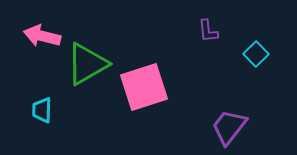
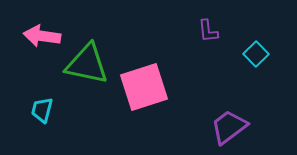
pink arrow: rotated 6 degrees counterclockwise
green triangle: rotated 42 degrees clockwise
cyan trapezoid: rotated 12 degrees clockwise
purple trapezoid: rotated 15 degrees clockwise
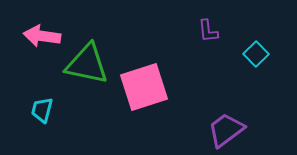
purple trapezoid: moved 3 px left, 3 px down
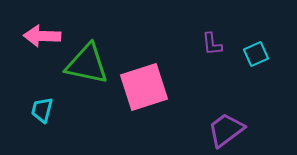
purple L-shape: moved 4 px right, 13 px down
pink arrow: rotated 6 degrees counterclockwise
cyan square: rotated 20 degrees clockwise
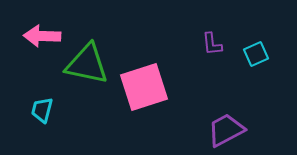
purple trapezoid: rotated 9 degrees clockwise
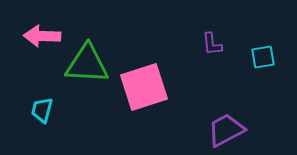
cyan square: moved 7 px right, 3 px down; rotated 15 degrees clockwise
green triangle: rotated 9 degrees counterclockwise
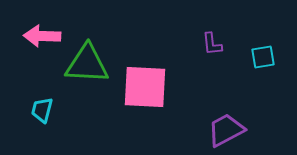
pink square: moved 1 px right; rotated 21 degrees clockwise
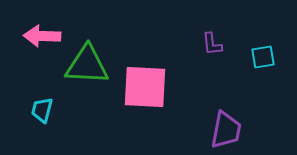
green triangle: moved 1 px down
purple trapezoid: rotated 129 degrees clockwise
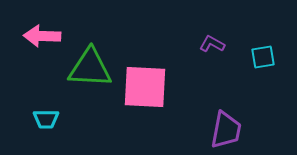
purple L-shape: rotated 125 degrees clockwise
green triangle: moved 3 px right, 3 px down
cyan trapezoid: moved 4 px right, 9 px down; rotated 104 degrees counterclockwise
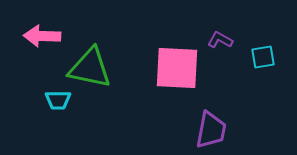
purple L-shape: moved 8 px right, 4 px up
green triangle: rotated 9 degrees clockwise
pink square: moved 32 px right, 19 px up
cyan trapezoid: moved 12 px right, 19 px up
purple trapezoid: moved 15 px left
